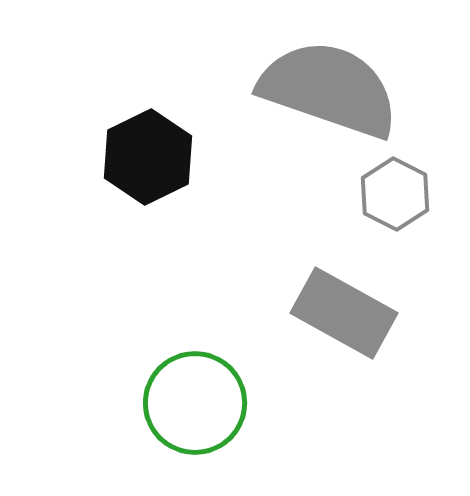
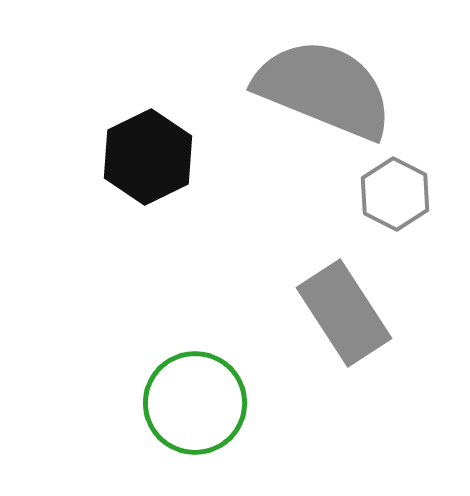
gray semicircle: moved 5 px left; rotated 3 degrees clockwise
gray rectangle: rotated 28 degrees clockwise
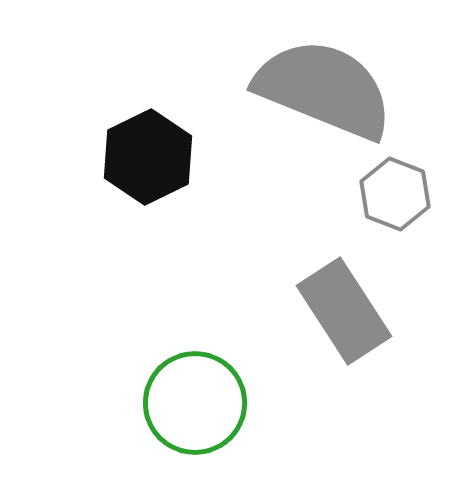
gray hexagon: rotated 6 degrees counterclockwise
gray rectangle: moved 2 px up
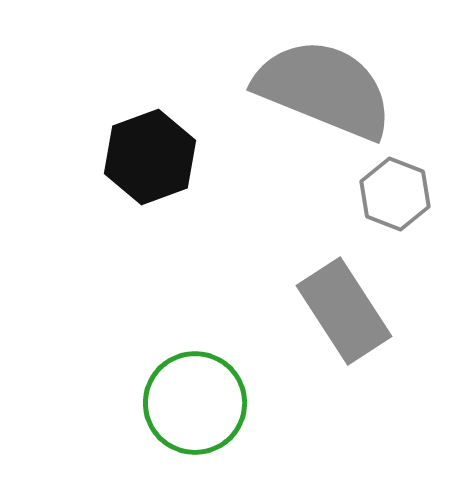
black hexagon: moved 2 px right; rotated 6 degrees clockwise
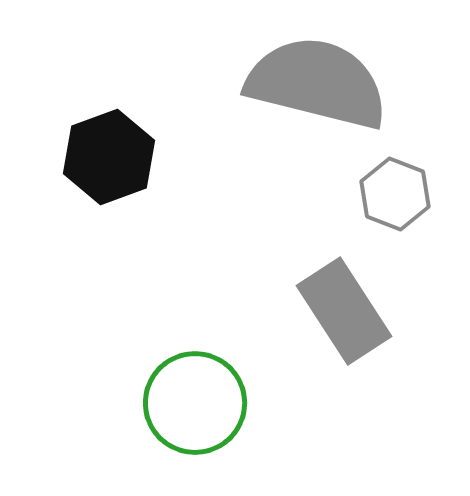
gray semicircle: moved 7 px left, 6 px up; rotated 8 degrees counterclockwise
black hexagon: moved 41 px left
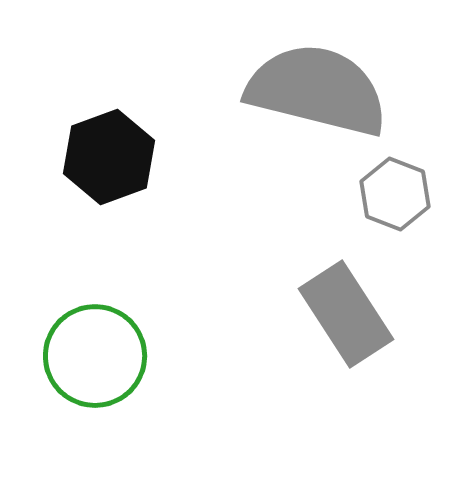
gray semicircle: moved 7 px down
gray rectangle: moved 2 px right, 3 px down
green circle: moved 100 px left, 47 px up
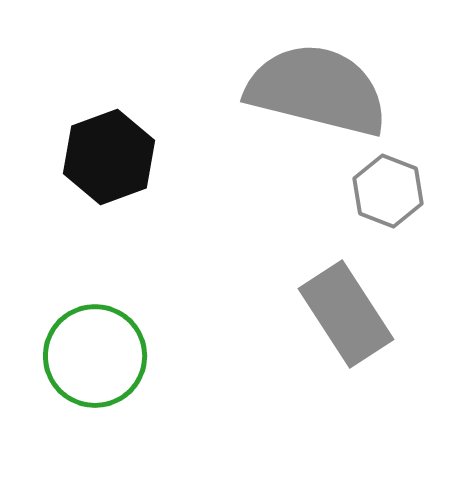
gray hexagon: moved 7 px left, 3 px up
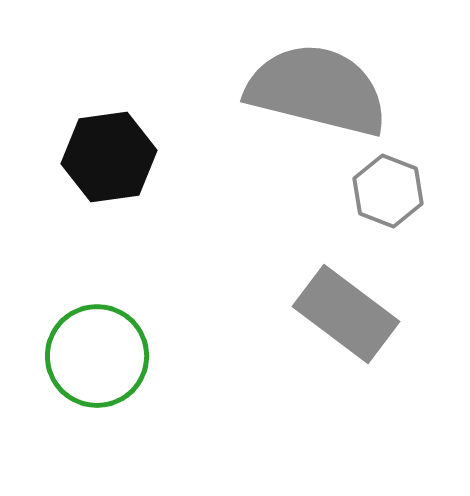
black hexagon: rotated 12 degrees clockwise
gray rectangle: rotated 20 degrees counterclockwise
green circle: moved 2 px right
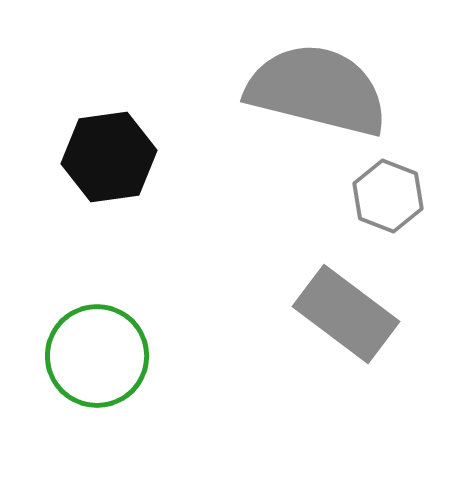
gray hexagon: moved 5 px down
